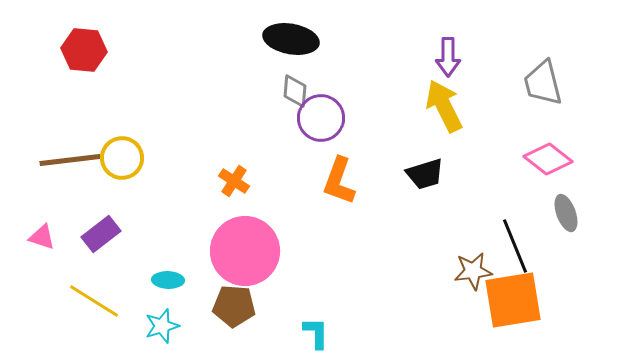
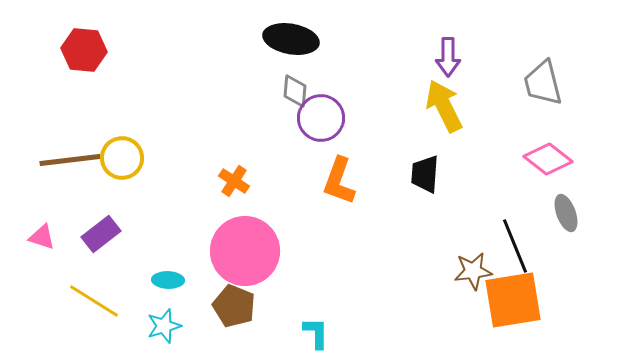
black trapezoid: rotated 111 degrees clockwise
brown pentagon: rotated 18 degrees clockwise
cyan star: moved 2 px right
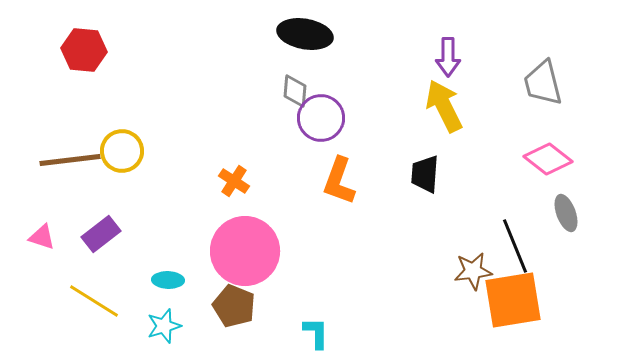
black ellipse: moved 14 px right, 5 px up
yellow circle: moved 7 px up
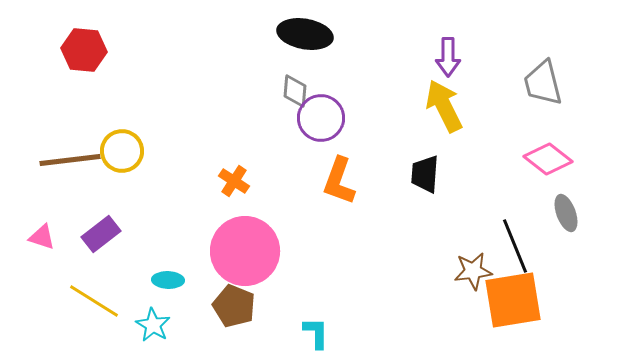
cyan star: moved 11 px left, 1 px up; rotated 24 degrees counterclockwise
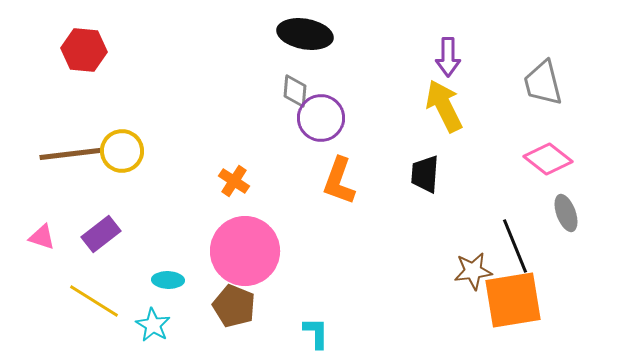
brown line: moved 6 px up
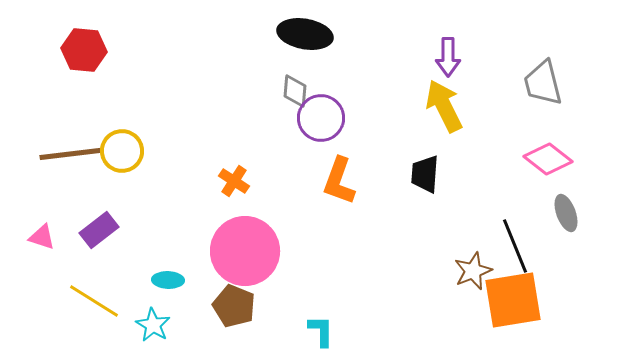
purple rectangle: moved 2 px left, 4 px up
brown star: rotated 15 degrees counterclockwise
cyan L-shape: moved 5 px right, 2 px up
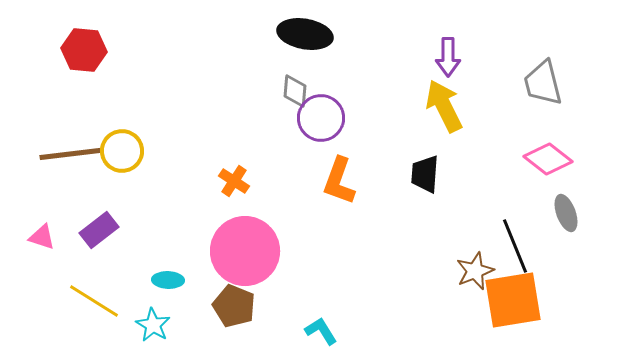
brown star: moved 2 px right
cyan L-shape: rotated 32 degrees counterclockwise
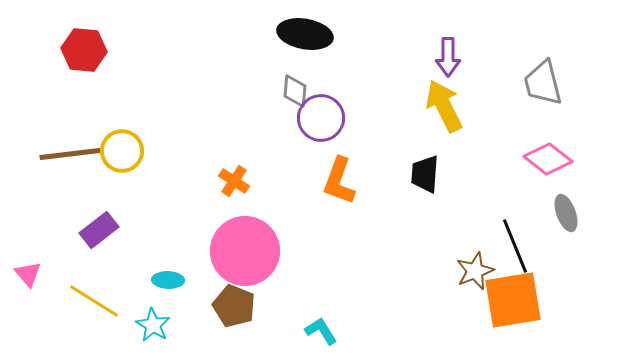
pink triangle: moved 14 px left, 37 px down; rotated 32 degrees clockwise
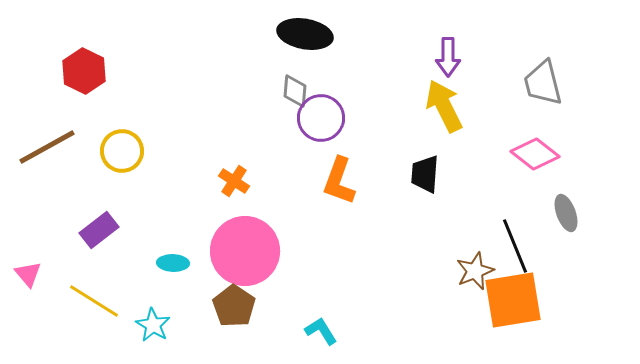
red hexagon: moved 21 px down; rotated 21 degrees clockwise
brown line: moved 23 px left, 7 px up; rotated 22 degrees counterclockwise
pink diamond: moved 13 px left, 5 px up
cyan ellipse: moved 5 px right, 17 px up
brown pentagon: rotated 12 degrees clockwise
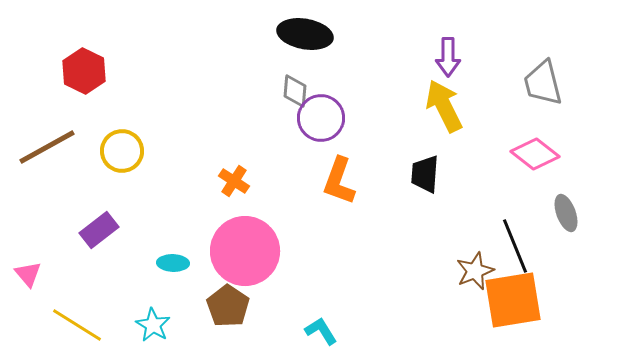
yellow line: moved 17 px left, 24 px down
brown pentagon: moved 6 px left
